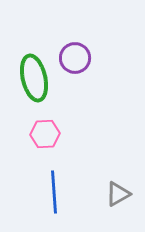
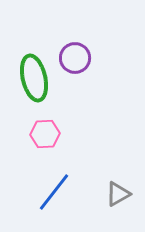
blue line: rotated 42 degrees clockwise
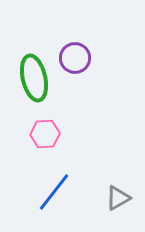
gray triangle: moved 4 px down
